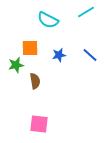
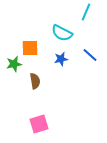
cyan line: rotated 36 degrees counterclockwise
cyan semicircle: moved 14 px right, 13 px down
blue star: moved 2 px right, 4 px down
green star: moved 2 px left, 1 px up
pink square: rotated 24 degrees counterclockwise
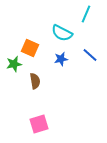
cyan line: moved 2 px down
orange square: rotated 24 degrees clockwise
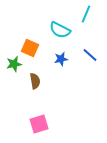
cyan semicircle: moved 2 px left, 3 px up
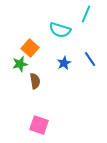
cyan semicircle: rotated 10 degrees counterclockwise
orange square: rotated 18 degrees clockwise
blue line: moved 4 px down; rotated 14 degrees clockwise
blue star: moved 3 px right, 4 px down; rotated 16 degrees counterclockwise
green star: moved 6 px right
pink square: moved 1 px down; rotated 36 degrees clockwise
